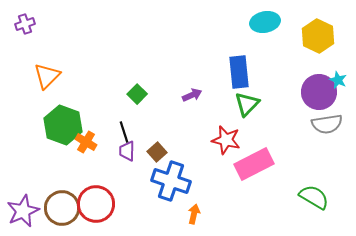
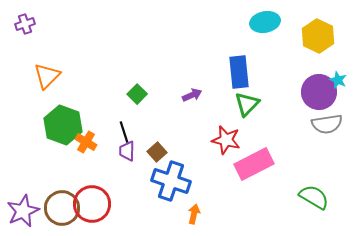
red circle: moved 4 px left
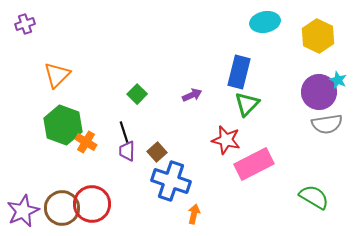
blue rectangle: rotated 20 degrees clockwise
orange triangle: moved 10 px right, 1 px up
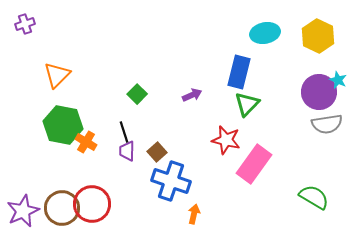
cyan ellipse: moved 11 px down
green hexagon: rotated 9 degrees counterclockwise
pink rectangle: rotated 27 degrees counterclockwise
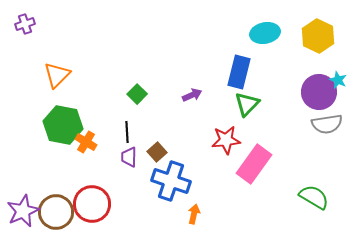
black line: moved 3 px right; rotated 15 degrees clockwise
red star: rotated 20 degrees counterclockwise
purple trapezoid: moved 2 px right, 6 px down
brown circle: moved 6 px left, 4 px down
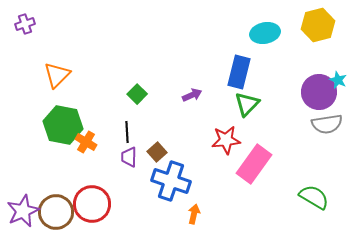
yellow hexagon: moved 11 px up; rotated 20 degrees clockwise
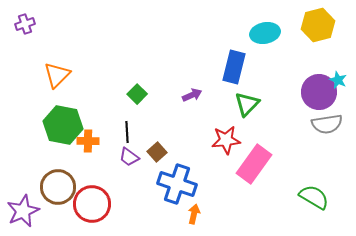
blue rectangle: moved 5 px left, 5 px up
orange cross: moved 2 px right, 1 px up; rotated 30 degrees counterclockwise
purple trapezoid: rotated 55 degrees counterclockwise
blue cross: moved 6 px right, 3 px down
brown circle: moved 2 px right, 25 px up
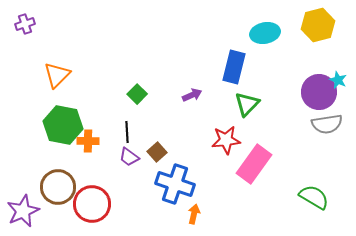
blue cross: moved 2 px left
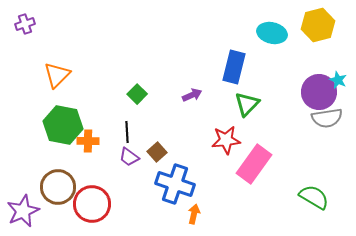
cyan ellipse: moved 7 px right; rotated 24 degrees clockwise
gray semicircle: moved 6 px up
